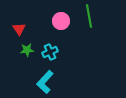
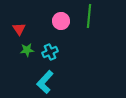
green line: rotated 15 degrees clockwise
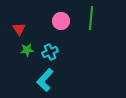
green line: moved 2 px right, 2 px down
cyan L-shape: moved 2 px up
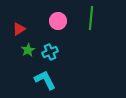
pink circle: moved 3 px left
red triangle: rotated 32 degrees clockwise
green star: moved 1 px right; rotated 24 degrees counterclockwise
cyan L-shape: rotated 110 degrees clockwise
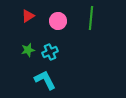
red triangle: moved 9 px right, 13 px up
green star: rotated 16 degrees clockwise
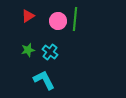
green line: moved 16 px left, 1 px down
cyan cross: rotated 28 degrees counterclockwise
cyan L-shape: moved 1 px left
